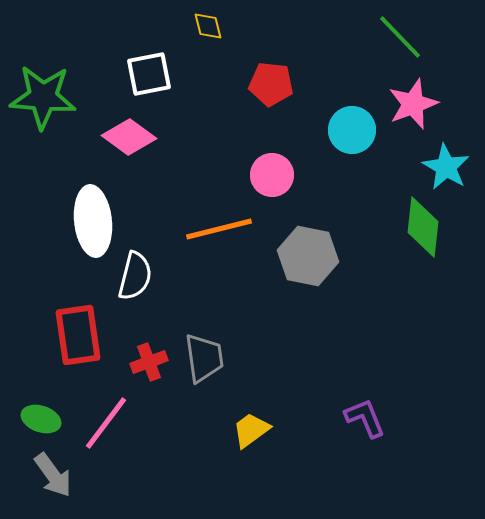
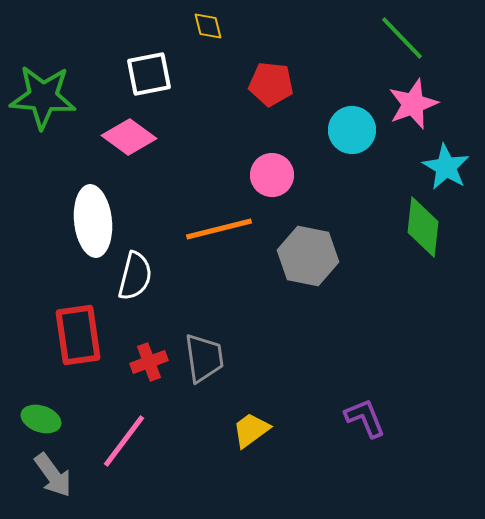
green line: moved 2 px right, 1 px down
pink line: moved 18 px right, 18 px down
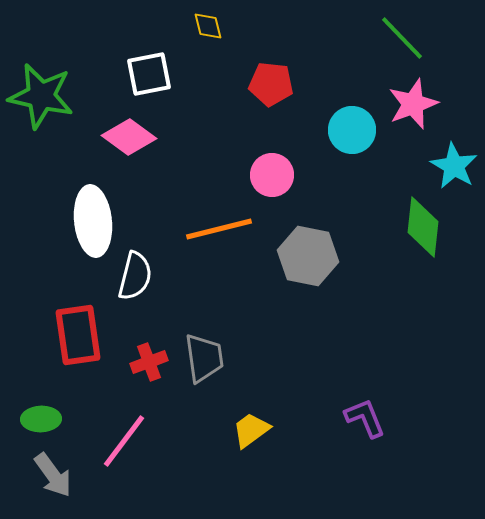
green star: moved 2 px left, 1 px up; rotated 8 degrees clockwise
cyan star: moved 8 px right, 1 px up
green ellipse: rotated 21 degrees counterclockwise
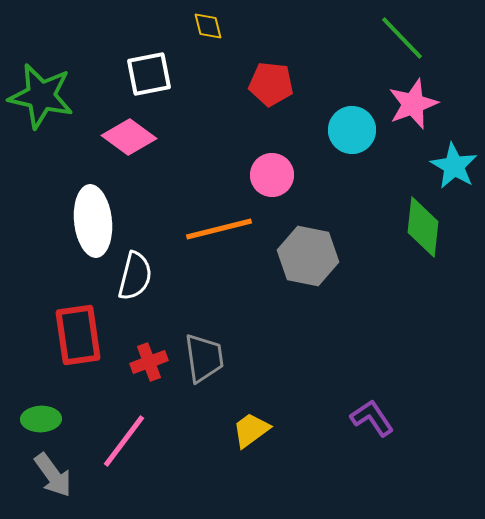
purple L-shape: moved 7 px right; rotated 12 degrees counterclockwise
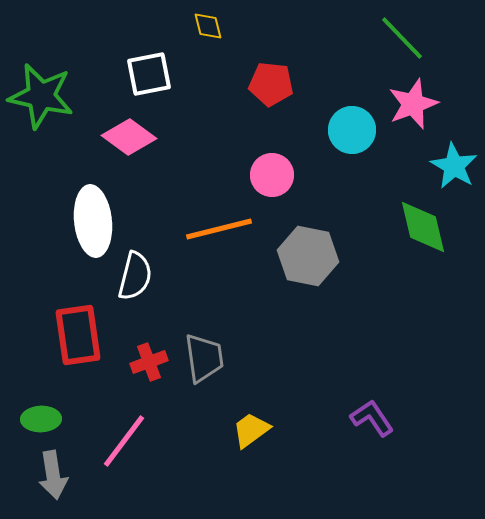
green diamond: rotated 20 degrees counterclockwise
gray arrow: rotated 27 degrees clockwise
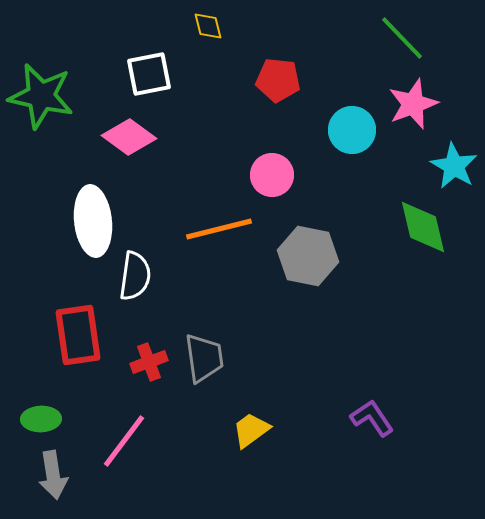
red pentagon: moved 7 px right, 4 px up
white semicircle: rotated 6 degrees counterclockwise
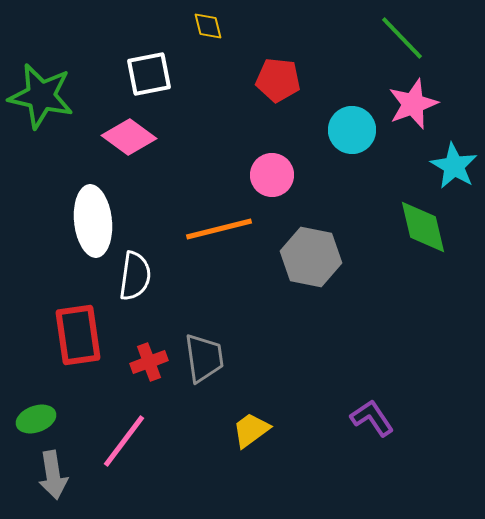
gray hexagon: moved 3 px right, 1 px down
green ellipse: moved 5 px left; rotated 18 degrees counterclockwise
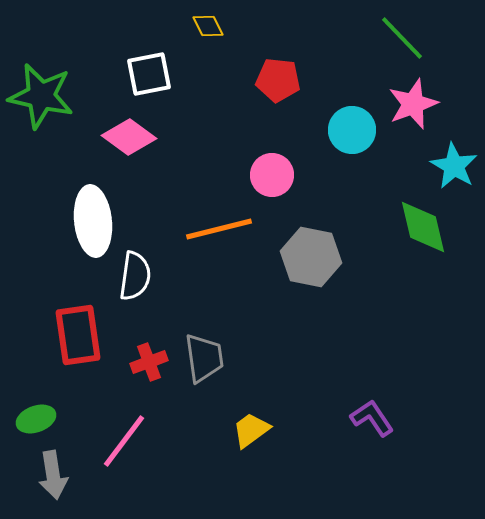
yellow diamond: rotated 12 degrees counterclockwise
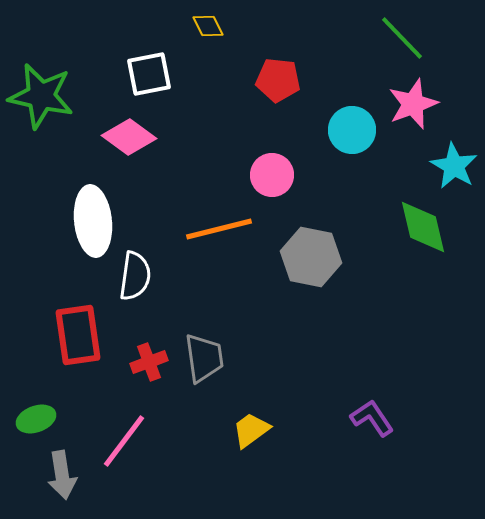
gray arrow: moved 9 px right
